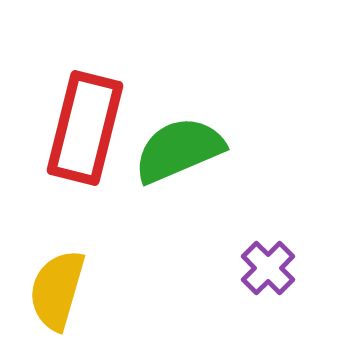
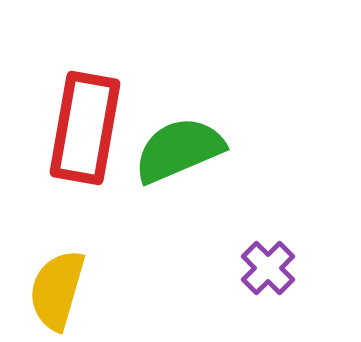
red rectangle: rotated 4 degrees counterclockwise
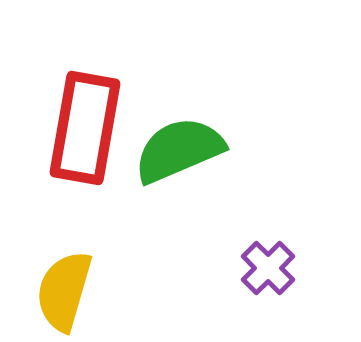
yellow semicircle: moved 7 px right, 1 px down
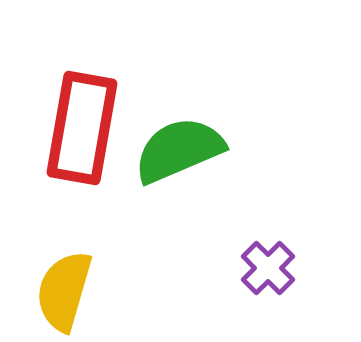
red rectangle: moved 3 px left
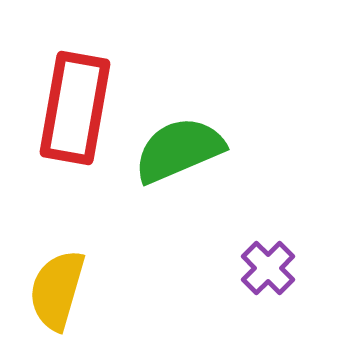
red rectangle: moved 7 px left, 20 px up
yellow semicircle: moved 7 px left, 1 px up
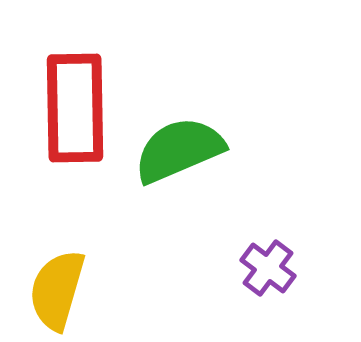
red rectangle: rotated 11 degrees counterclockwise
purple cross: rotated 8 degrees counterclockwise
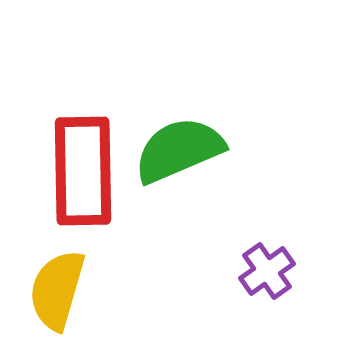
red rectangle: moved 8 px right, 63 px down
purple cross: moved 1 px left, 3 px down; rotated 18 degrees clockwise
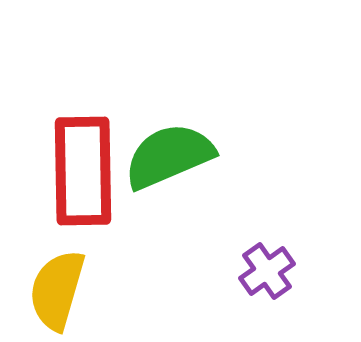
green semicircle: moved 10 px left, 6 px down
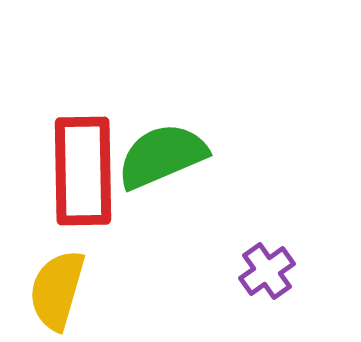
green semicircle: moved 7 px left
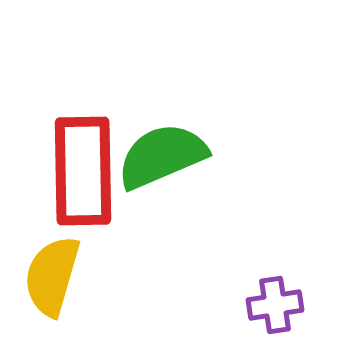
purple cross: moved 8 px right, 34 px down; rotated 26 degrees clockwise
yellow semicircle: moved 5 px left, 14 px up
